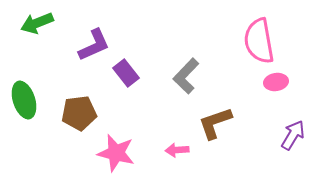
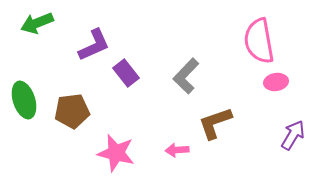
brown pentagon: moved 7 px left, 2 px up
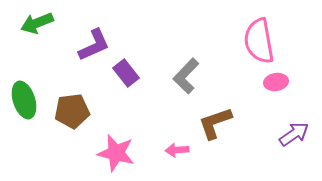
purple arrow: moved 1 px right, 1 px up; rotated 24 degrees clockwise
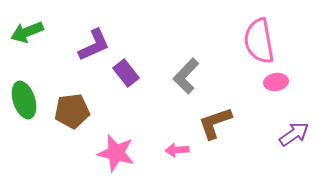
green arrow: moved 10 px left, 9 px down
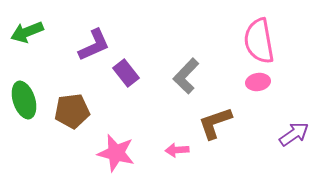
pink ellipse: moved 18 px left
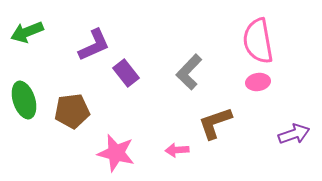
pink semicircle: moved 1 px left
gray L-shape: moved 3 px right, 4 px up
purple arrow: rotated 16 degrees clockwise
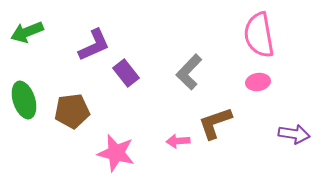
pink semicircle: moved 1 px right, 6 px up
purple arrow: rotated 28 degrees clockwise
pink arrow: moved 1 px right, 9 px up
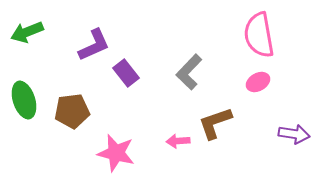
pink ellipse: rotated 20 degrees counterclockwise
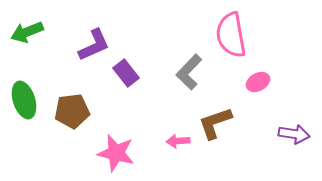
pink semicircle: moved 28 px left
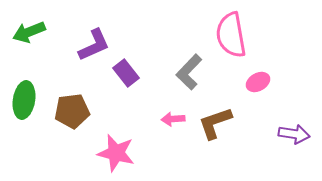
green arrow: moved 2 px right
green ellipse: rotated 27 degrees clockwise
pink arrow: moved 5 px left, 22 px up
